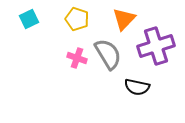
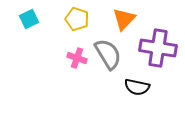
purple cross: moved 2 px right, 2 px down; rotated 27 degrees clockwise
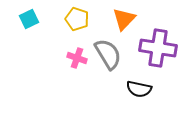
black semicircle: moved 2 px right, 2 px down
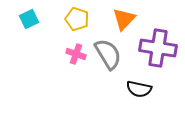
pink cross: moved 1 px left, 4 px up
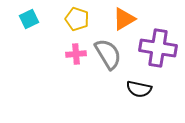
orange triangle: rotated 15 degrees clockwise
pink cross: rotated 24 degrees counterclockwise
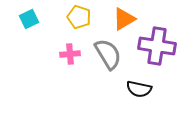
yellow pentagon: moved 2 px right, 2 px up
purple cross: moved 1 px left, 2 px up
pink cross: moved 6 px left
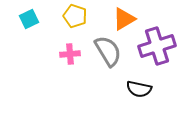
yellow pentagon: moved 4 px left, 1 px up
purple cross: rotated 27 degrees counterclockwise
gray semicircle: moved 3 px up
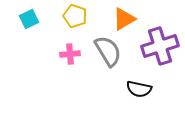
purple cross: moved 3 px right
